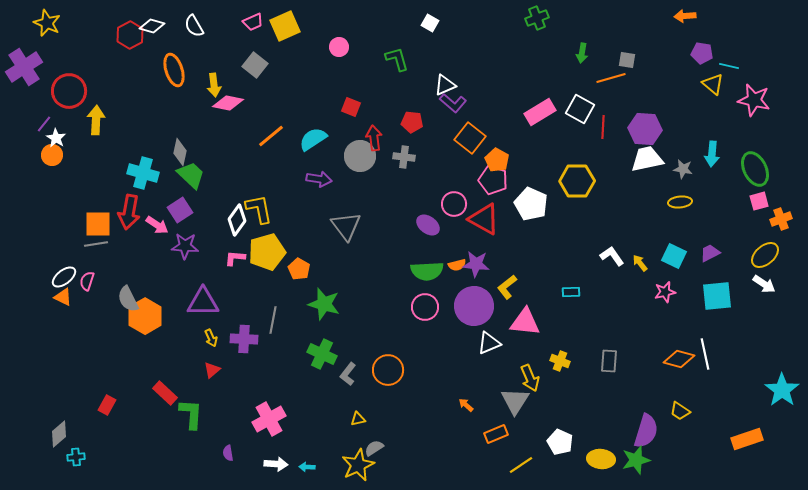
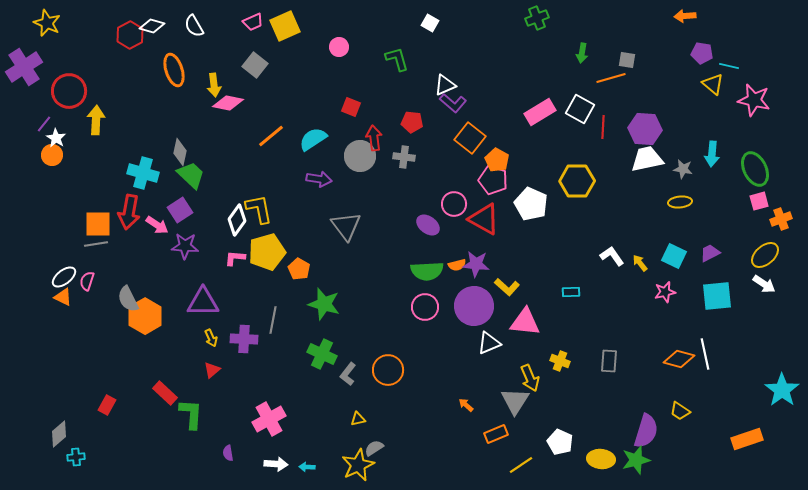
yellow L-shape at (507, 287): rotated 100 degrees counterclockwise
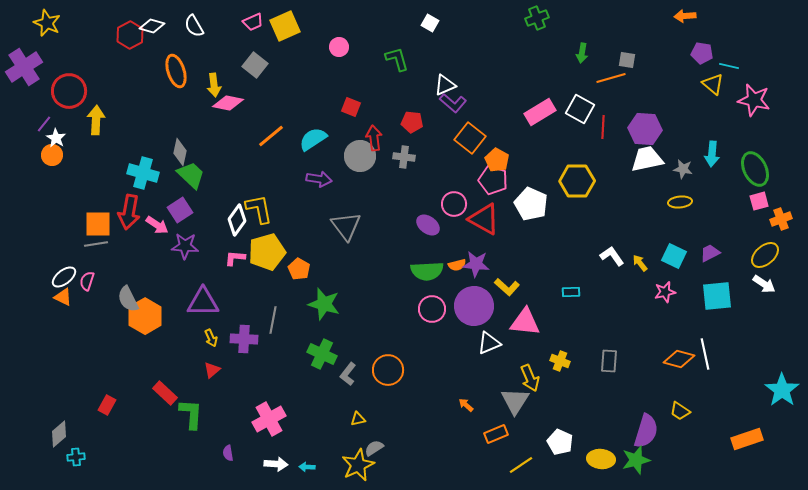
orange ellipse at (174, 70): moved 2 px right, 1 px down
pink circle at (425, 307): moved 7 px right, 2 px down
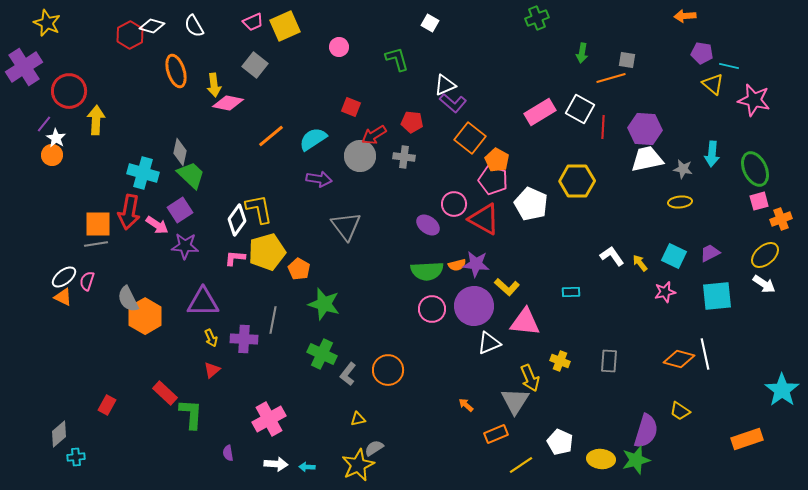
red arrow at (374, 138): moved 3 px up; rotated 115 degrees counterclockwise
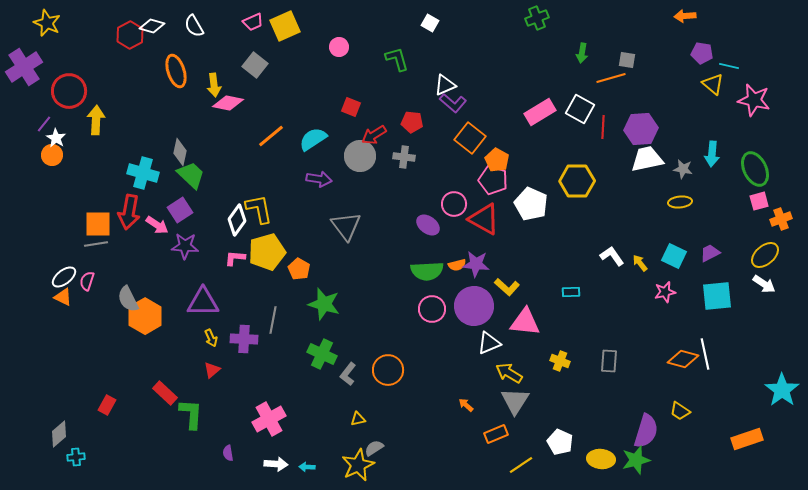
purple hexagon at (645, 129): moved 4 px left; rotated 8 degrees counterclockwise
orange diamond at (679, 359): moved 4 px right
yellow arrow at (530, 378): moved 21 px left, 5 px up; rotated 144 degrees clockwise
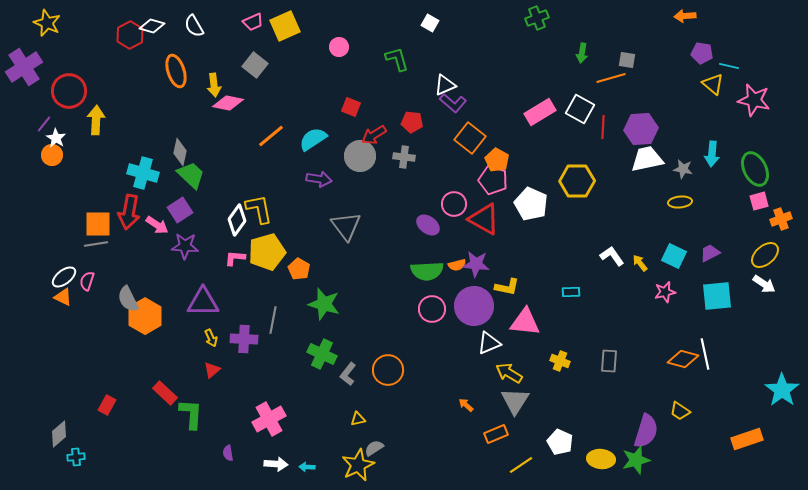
yellow L-shape at (507, 287): rotated 30 degrees counterclockwise
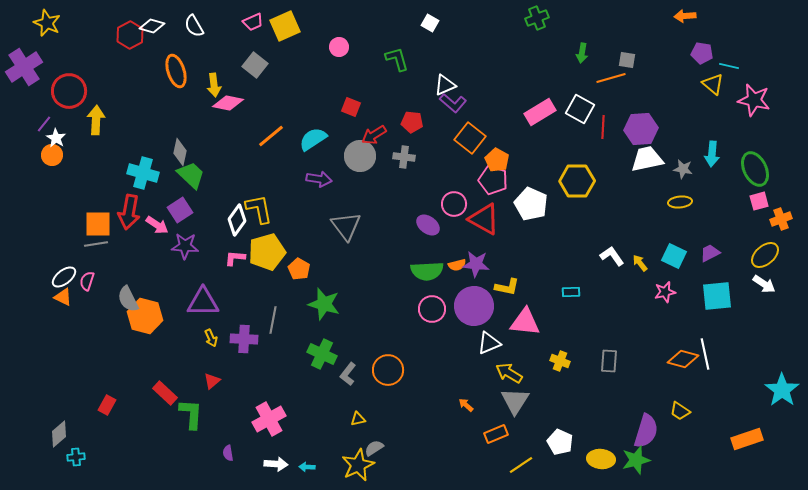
orange hexagon at (145, 316): rotated 16 degrees counterclockwise
red triangle at (212, 370): moved 11 px down
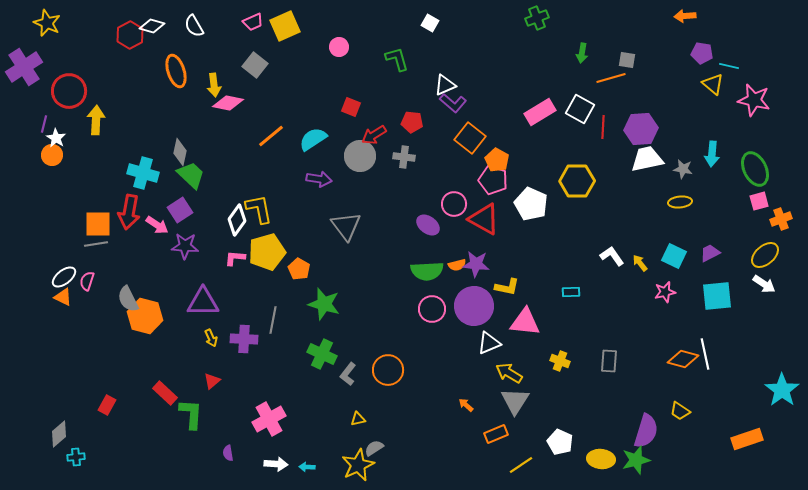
purple line at (44, 124): rotated 24 degrees counterclockwise
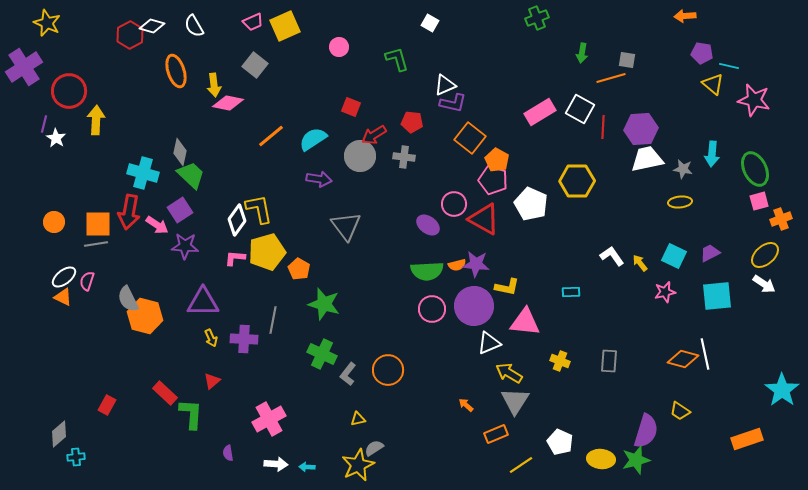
purple L-shape at (453, 103): rotated 28 degrees counterclockwise
orange circle at (52, 155): moved 2 px right, 67 px down
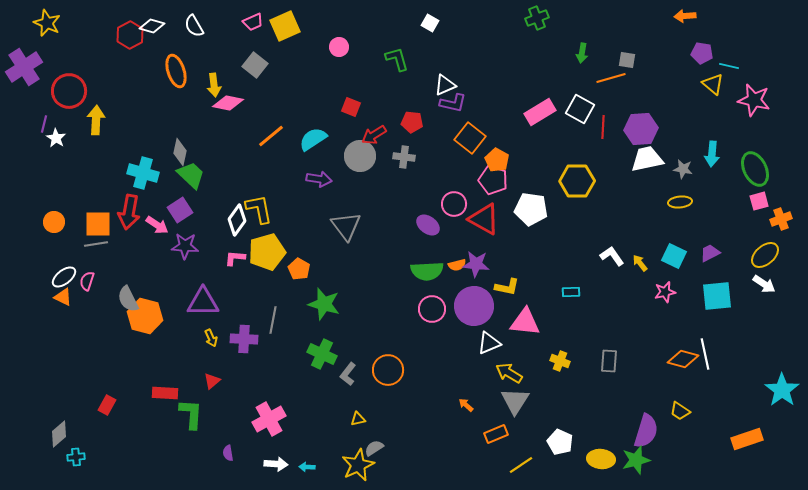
white pentagon at (531, 204): moved 5 px down; rotated 16 degrees counterclockwise
red rectangle at (165, 393): rotated 40 degrees counterclockwise
